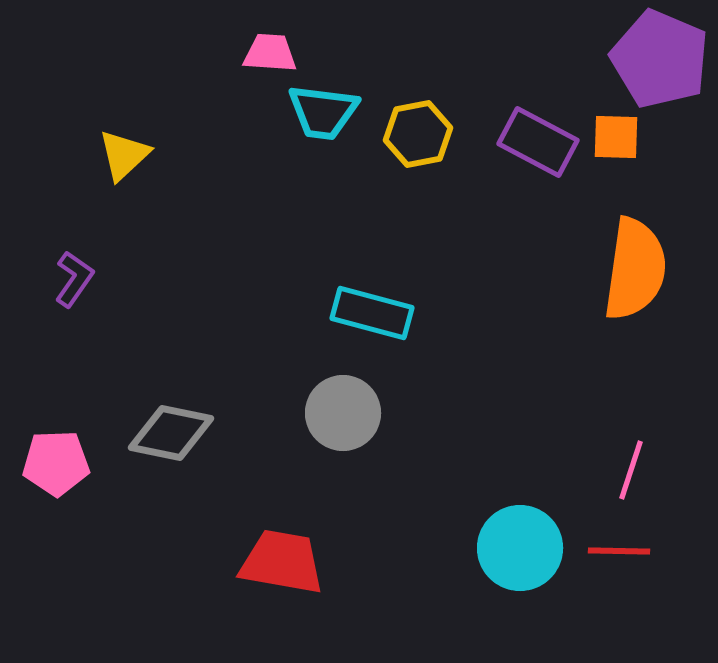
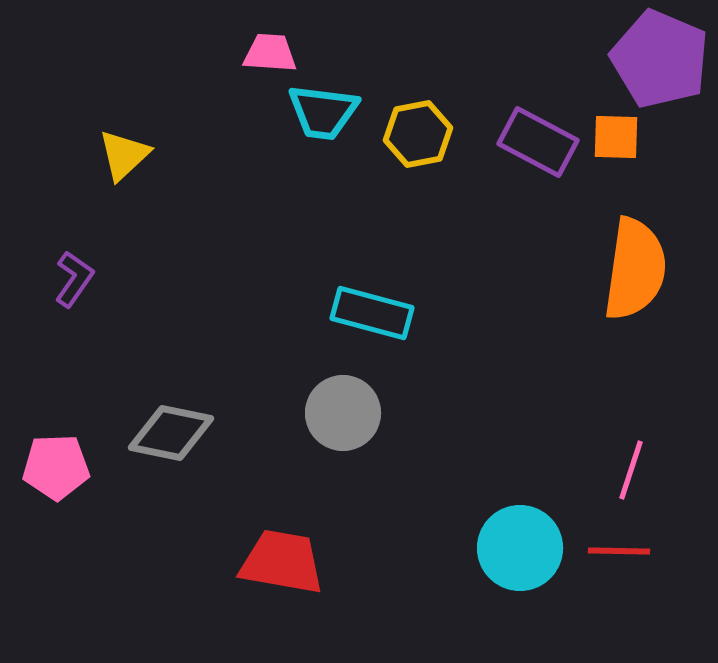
pink pentagon: moved 4 px down
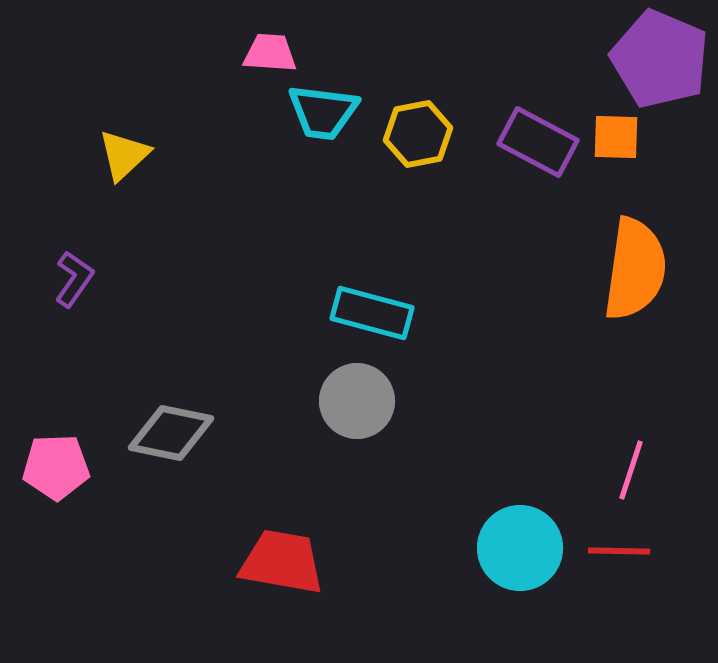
gray circle: moved 14 px right, 12 px up
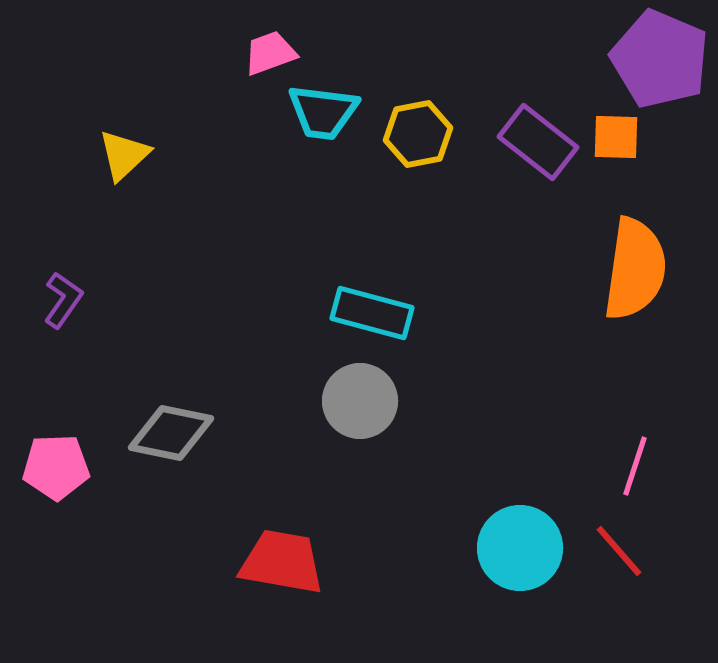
pink trapezoid: rotated 24 degrees counterclockwise
purple rectangle: rotated 10 degrees clockwise
purple L-shape: moved 11 px left, 21 px down
gray circle: moved 3 px right
pink line: moved 4 px right, 4 px up
red line: rotated 48 degrees clockwise
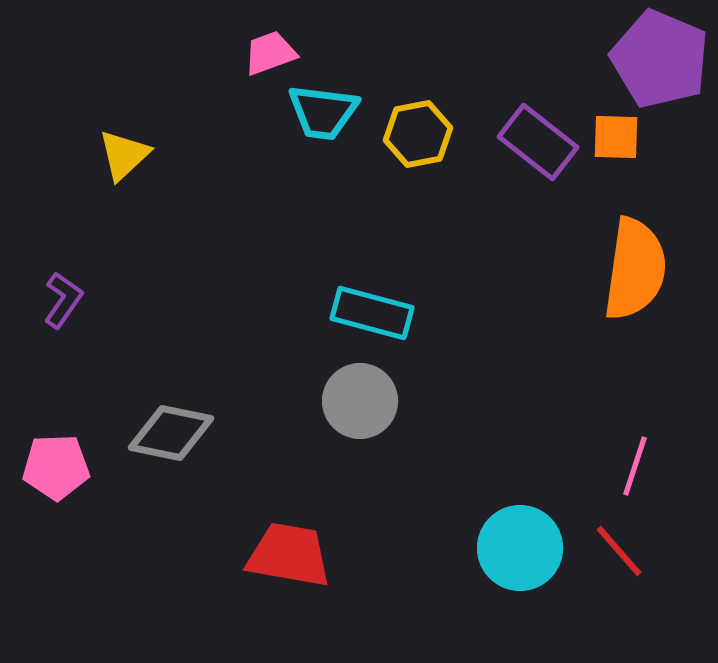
red trapezoid: moved 7 px right, 7 px up
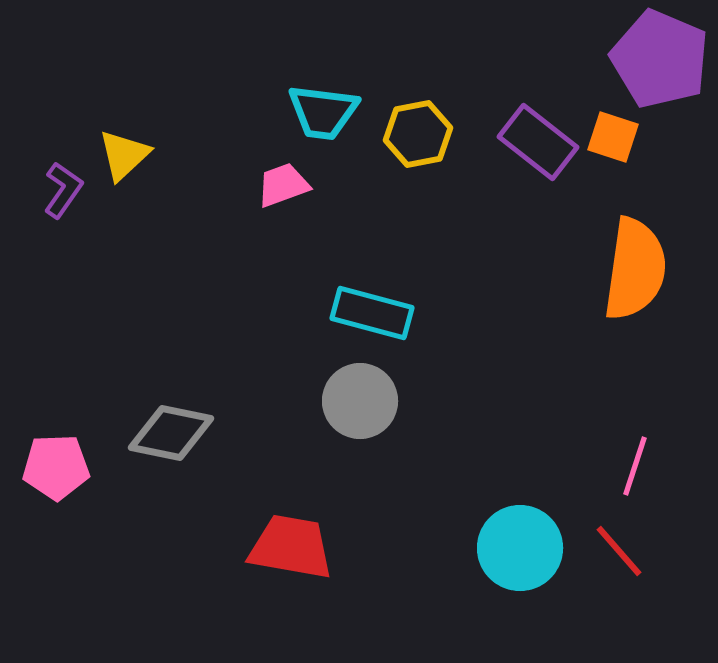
pink trapezoid: moved 13 px right, 132 px down
orange square: moved 3 px left; rotated 16 degrees clockwise
purple L-shape: moved 110 px up
red trapezoid: moved 2 px right, 8 px up
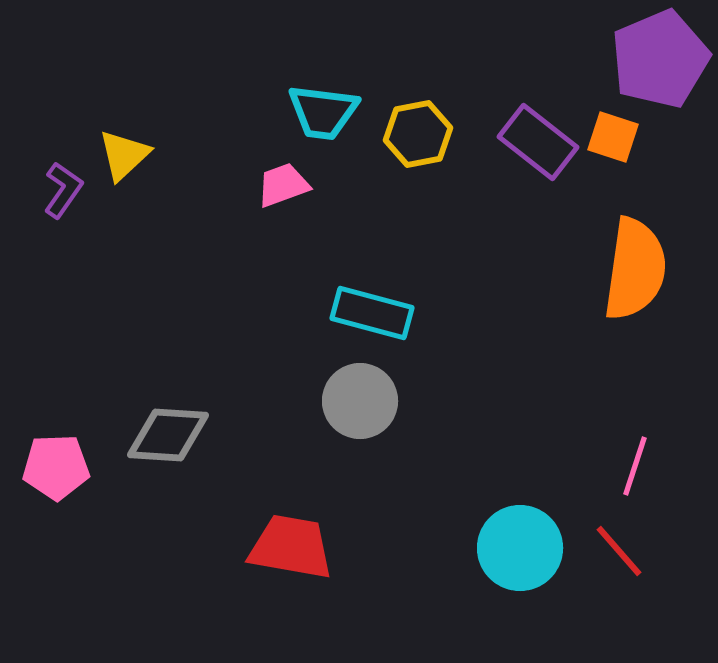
purple pentagon: rotated 26 degrees clockwise
gray diamond: moved 3 px left, 2 px down; rotated 8 degrees counterclockwise
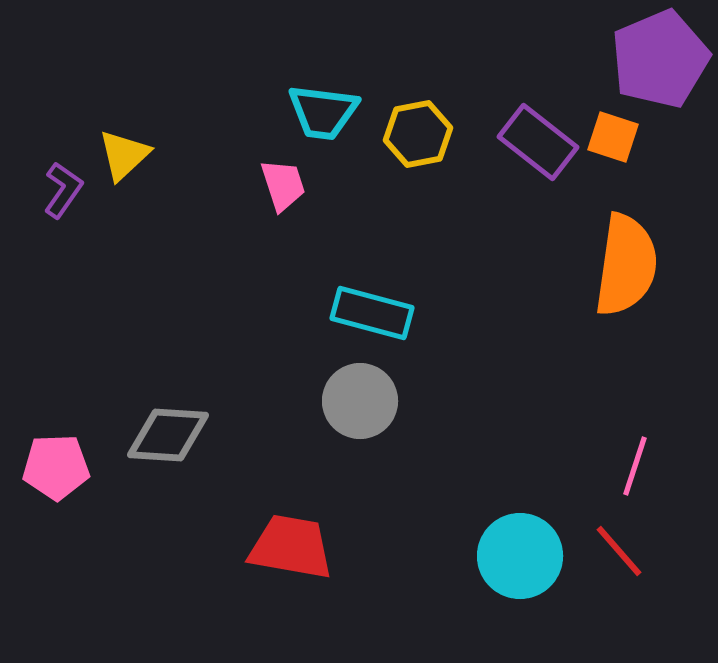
pink trapezoid: rotated 92 degrees clockwise
orange semicircle: moved 9 px left, 4 px up
cyan circle: moved 8 px down
